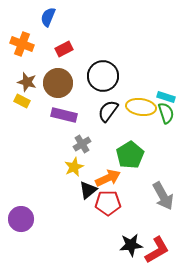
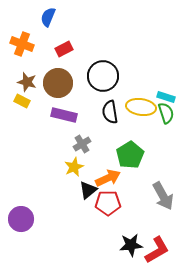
black semicircle: moved 2 px right, 1 px down; rotated 45 degrees counterclockwise
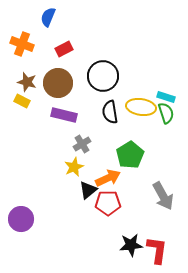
red L-shape: rotated 52 degrees counterclockwise
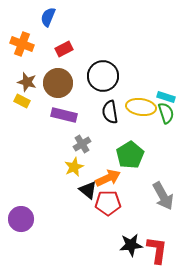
black triangle: rotated 42 degrees counterclockwise
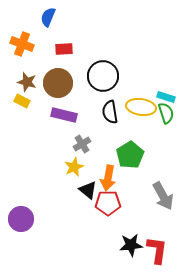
red rectangle: rotated 24 degrees clockwise
orange arrow: rotated 125 degrees clockwise
